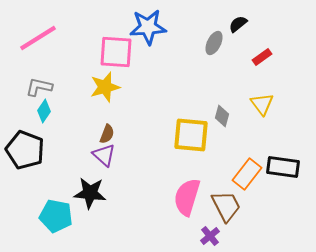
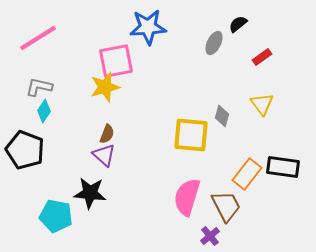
pink square: moved 9 px down; rotated 15 degrees counterclockwise
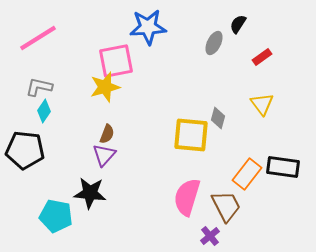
black semicircle: rotated 18 degrees counterclockwise
gray diamond: moved 4 px left, 2 px down
black pentagon: rotated 15 degrees counterclockwise
purple triangle: rotated 30 degrees clockwise
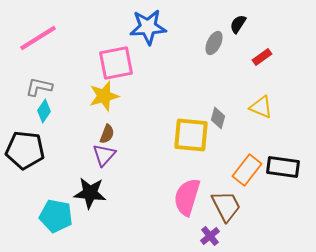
pink square: moved 2 px down
yellow star: moved 1 px left, 9 px down
yellow triangle: moved 1 px left, 3 px down; rotated 30 degrees counterclockwise
orange rectangle: moved 4 px up
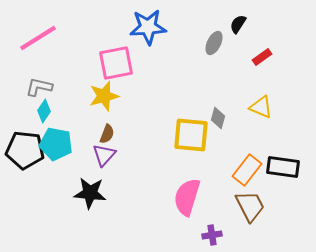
brown trapezoid: moved 24 px right
cyan pentagon: moved 72 px up
purple cross: moved 2 px right, 1 px up; rotated 30 degrees clockwise
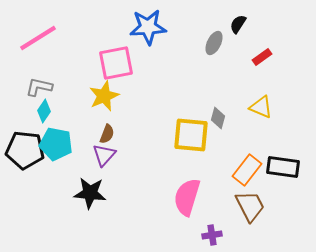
yellow star: rotated 8 degrees counterclockwise
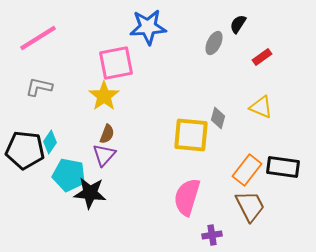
yellow star: rotated 12 degrees counterclockwise
cyan diamond: moved 6 px right, 31 px down
cyan pentagon: moved 13 px right, 31 px down
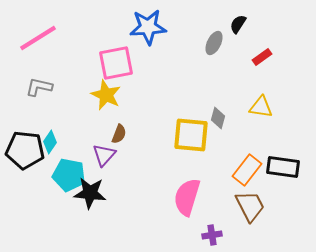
yellow star: moved 2 px right, 1 px up; rotated 12 degrees counterclockwise
yellow triangle: rotated 15 degrees counterclockwise
brown semicircle: moved 12 px right
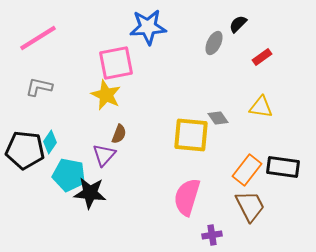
black semicircle: rotated 12 degrees clockwise
gray diamond: rotated 50 degrees counterclockwise
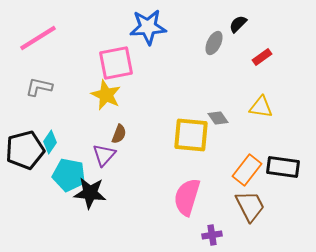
black pentagon: rotated 21 degrees counterclockwise
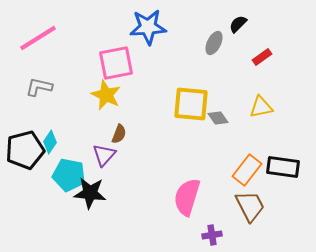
yellow triangle: rotated 20 degrees counterclockwise
yellow square: moved 31 px up
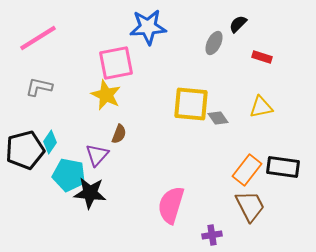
red rectangle: rotated 54 degrees clockwise
purple triangle: moved 7 px left
pink semicircle: moved 16 px left, 8 px down
